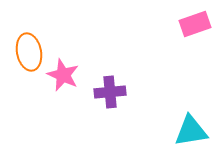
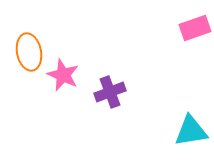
pink rectangle: moved 4 px down
purple cross: rotated 16 degrees counterclockwise
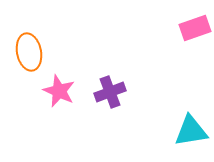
pink star: moved 4 px left, 16 px down
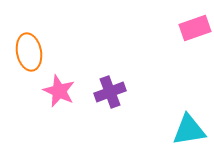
cyan triangle: moved 2 px left, 1 px up
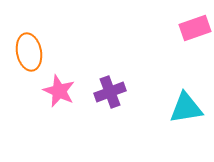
cyan triangle: moved 3 px left, 22 px up
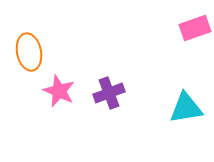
purple cross: moved 1 px left, 1 px down
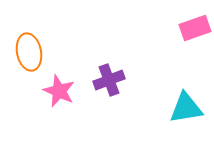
purple cross: moved 13 px up
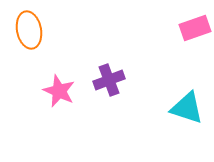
orange ellipse: moved 22 px up
cyan triangle: moved 1 px right; rotated 27 degrees clockwise
